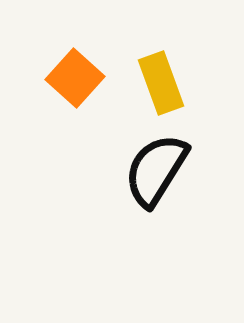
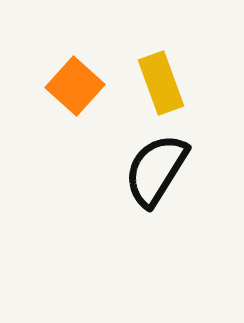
orange square: moved 8 px down
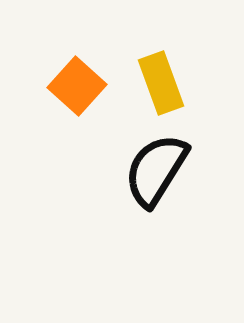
orange square: moved 2 px right
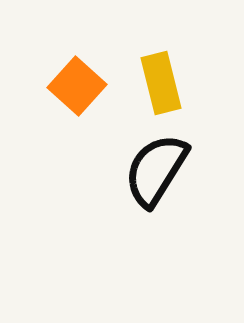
yellow rectangle: rotated 6 degrees clockwise
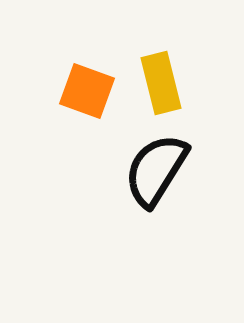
orange square: moved 10 px right, 5 px down; rotated 22 degrees counterclockwise
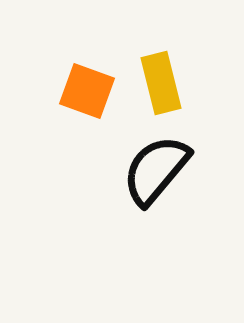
black semicircle: rotated 8 degrees clockwise
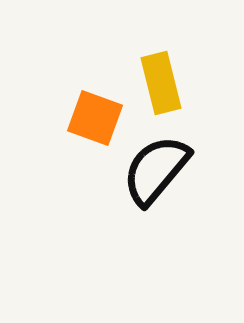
orange square: moved 8 px right, 27 px down
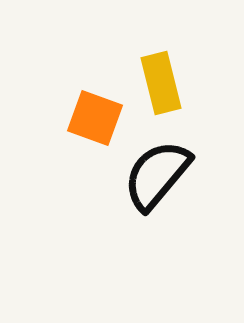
black semicircle: moved 1 px right, 5 px down
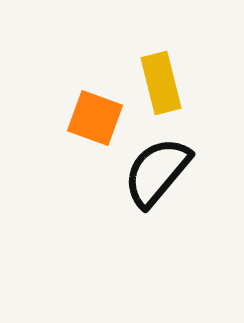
black semicircle: moved 3 px up
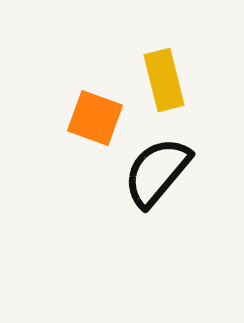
yellow rectangle: moved 3 px right, 3 px up
